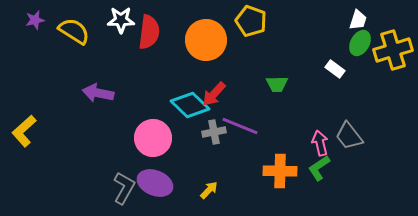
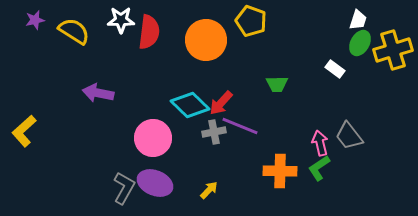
red arrow: moved 7 px right, 9 px down
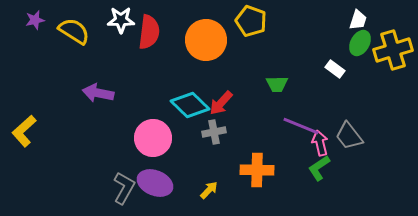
purple line: moved 61 px right
orange cross: moved 23 px left, 1 px up
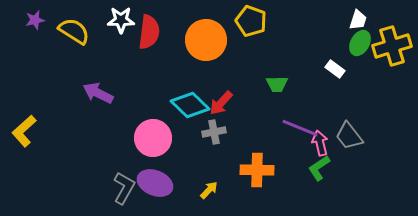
yellow cross: moved 1 px left, 4 px up
purple arrow: rotated 16 degrees clockwise
purple line: moved 1 px left, 2 px down
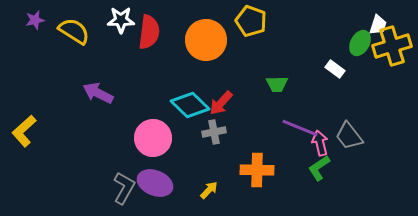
white trapezoid: moved 20 px right, 5 px down
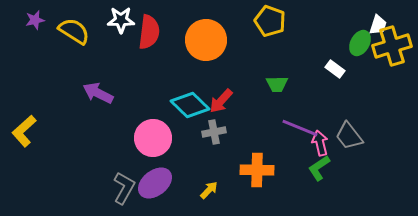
yellow pentagon: moved 19 px right
red arrow: moved 2 px up
purple ellipse: rotated 60 degrees counterclockwise
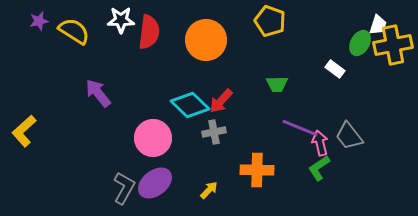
purple star: moved 4 px right, 1 px down
yellow cross: moved 1 px right, 1 px up; rotated 6 degrees clockwise
purple arrow: rotated 24 degrees clockwise
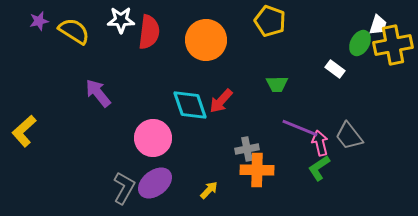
cyan diamond: rotated 27 degrees clockwise
gray cross: moved 33 px right, 17 px down
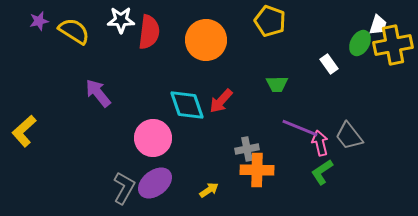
white rectangle: moved 6 px left, 5 px up; rotated 18 degrees clockwise
cyan diamond: moved 3 px left
green L-shape: moved 3 px right, 4 px down
yellow arrow: rotated 12 degrees clockwise
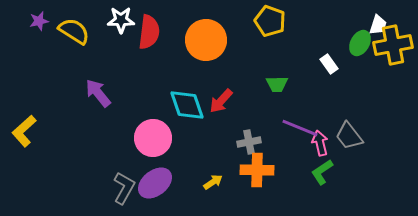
gray cross: moved 2 px right, 7 px up
yellow arrow: moved 4 px right, 8 px up
